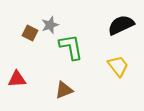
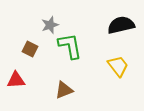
black semicircle: rotated 12 degrees clockwise
brown square: moved 16 px down
green L-shape: moved 1 px left, 1 px up
red triangle: moved 1 px left, 1 px down
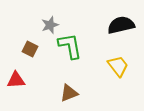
brown triangle: moved 5 px right, 3 px down
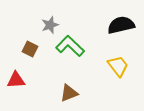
green L-shape: rotated 36 degrees counterclockwise
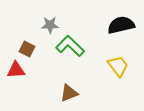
gray star: rotated 18 degrees clockwise
brown square: moved 3 px left
red triangle: moved 10 px up
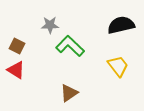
brown square: moved 10 px left, 3 px up
red triangle: rotated 36 degrees clockwise
brown triangle: rotated 12 degrees counterclockwise
